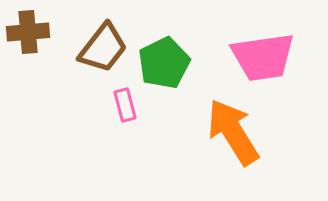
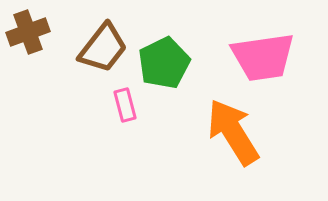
brown cross: rotated 15 degrees counterclockwise
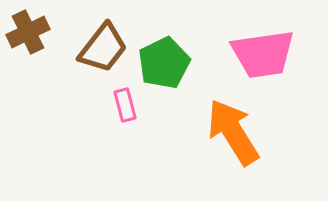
brown cross: rotated 6 degrees counterclockwise
pink trapezoid: moved 3 px up
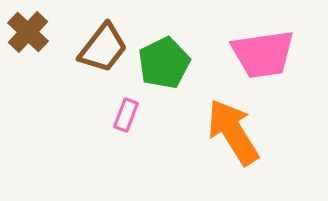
brown cross: rotated 21 degrees counterclockwise
pink rectangle: moved 1 px right, 10 px down; rotated 36 degrees clockwise
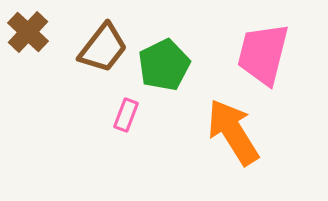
pink trapezoid: rotated 112 degrees clockwise
green pentagon: moved 2 px down
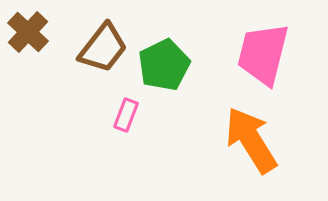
orange arrow: moved 18 px right, 8 px down
